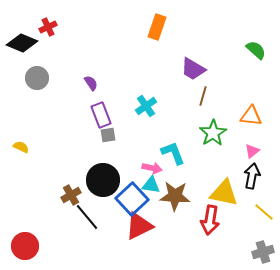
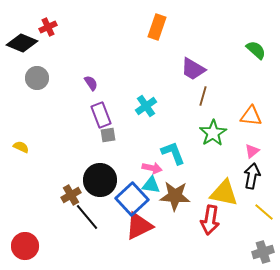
black circle: moved 3 px left
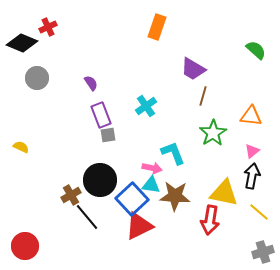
yellow line: moved 5 px left
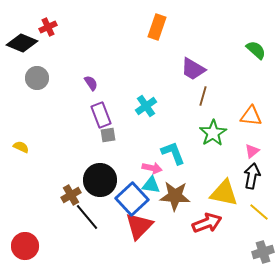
red arrow: moved 3 px left, 3 px down; rotated 120 degrees counterclockwise
red triangle: rotated 20 degrees counterclockwise
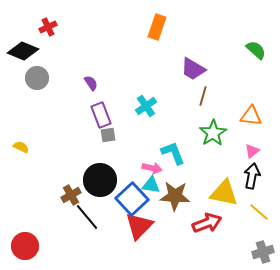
black diamond: moved 1 px right, 8 px down
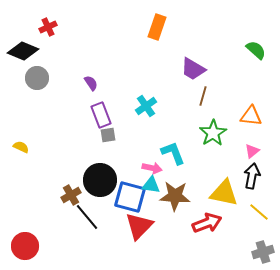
blue square: moved 2 px left, 2 px up; rotated 32 degrees counterclockwise
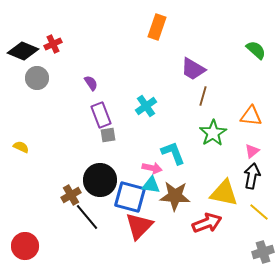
red cross: moved 5 px right, 17 px down
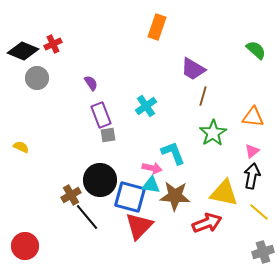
orange triangle: moved 2 px right, 1 px down
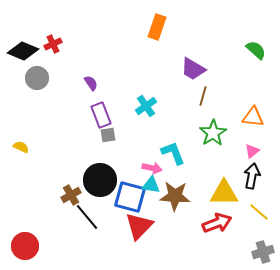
yellow triangle: rotated 12 degrees counterclockwise
red arrow: moved 10 px right
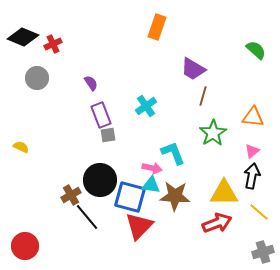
black diamond: moved 14 px up
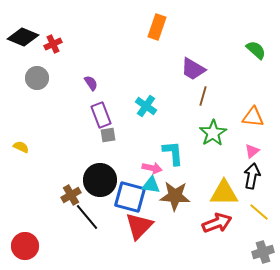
cyan cross: rotated 20 degrees counterclockwise
cyan L-shape: rotated 16 degrees clockwise
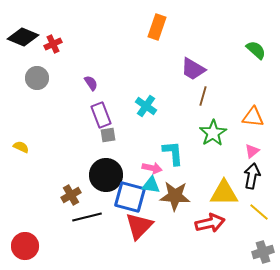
black circle: moved 6 px right, 5 px up
black line: rotated 64 degrees counterclockwise
red arrow: moved 7 px left; rotated 8 degrees clockwise
